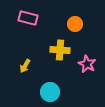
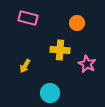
orange circle: moved 2 px right, 1 px up
cyan circle: moved 1 px down
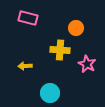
orange circle: moved 1 px left, 5 px down
yellow arrow: rotated 56 degrees clockwise
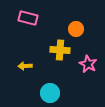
orange circle: moved 1 px down
pink star: moved 1 px right
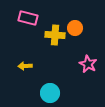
orange circle: moved 1 px left, 1 px up
yellow cross: moved 5 px left, 15 px up
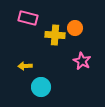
pink star: moved 6 px left, 3 px up
cyan circle: moved 9 px left, 6 px up
